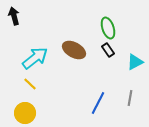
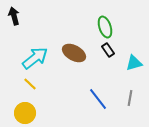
green ellipse: moved 3 px left, 1 px up
brown ellipse: moved 3 px down
cyan triangle: moved 1 px left, 1 px down; rotated 12 degrees clockwise
blue line: moved 4 px up; rotated 65 degrees counterclockwise
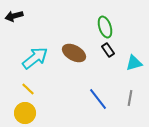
black arrow: rotated 90 degrees counterclockwise
yellow line: moved 2 px left, 5 px down
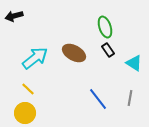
cyan triangle: rotated 48 degrees clockwise
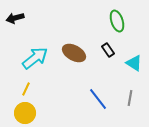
black arrow: moved 1 px right, 2 px down
green ellipse: moved 12 px right, 6 px up
yellow line: moved 2 px left; rotated 72 degrees clockwise
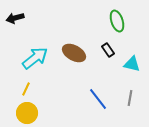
cyan triangle: moved 2 px left, 1 px down; rotated 18 degrees counterclockwise
yellow circle: moved 2 px right
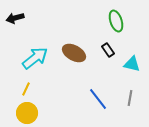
green ellipse: moved 1 px left
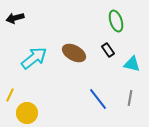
cyan arrow: moved 1 px left
yellow line: moved 16 px left, 6 px down
